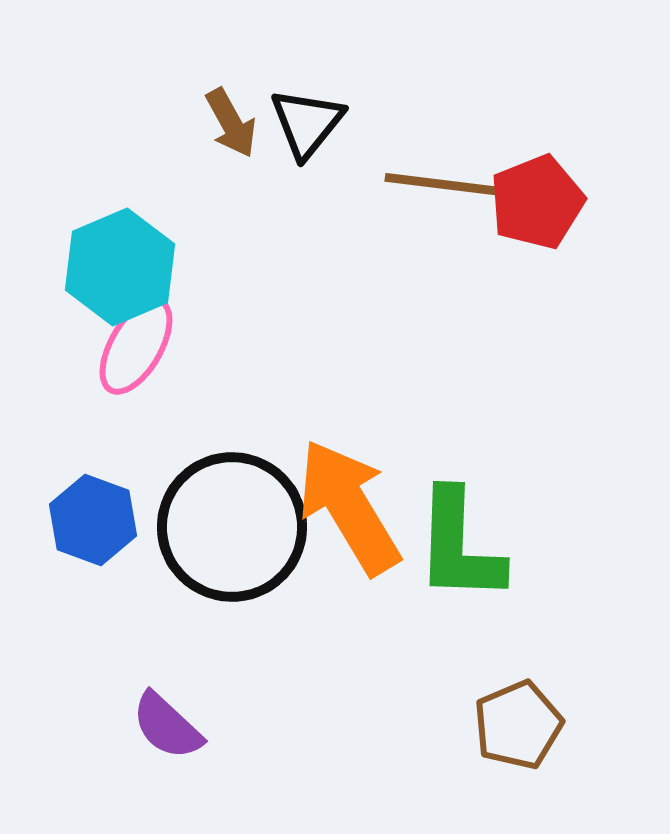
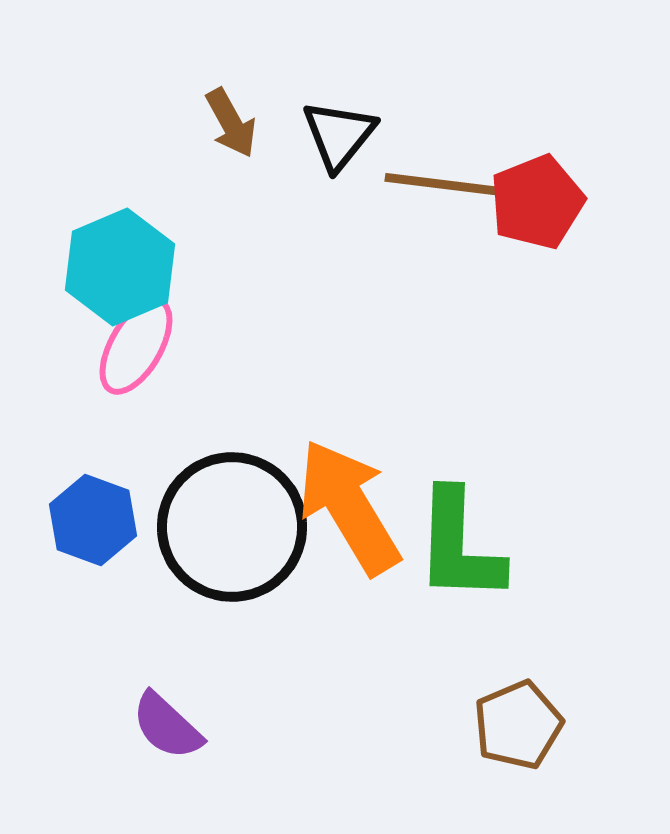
black triangle: moved 32 px right, 12 px down
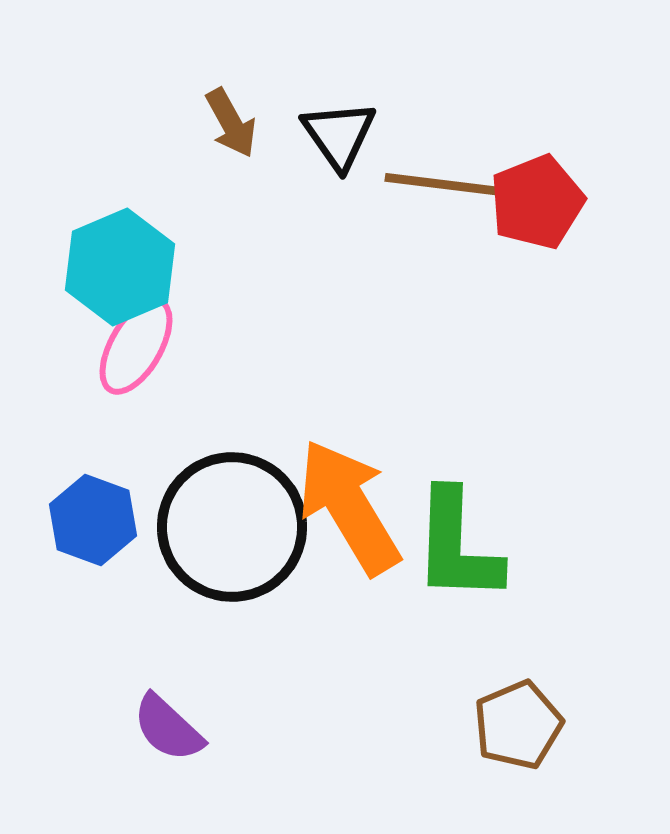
black triangle: rotated 14 degrees counterclockwise
green L-shape: moved 2 px left
purple semicircle: moved 1 px right, 2 px down
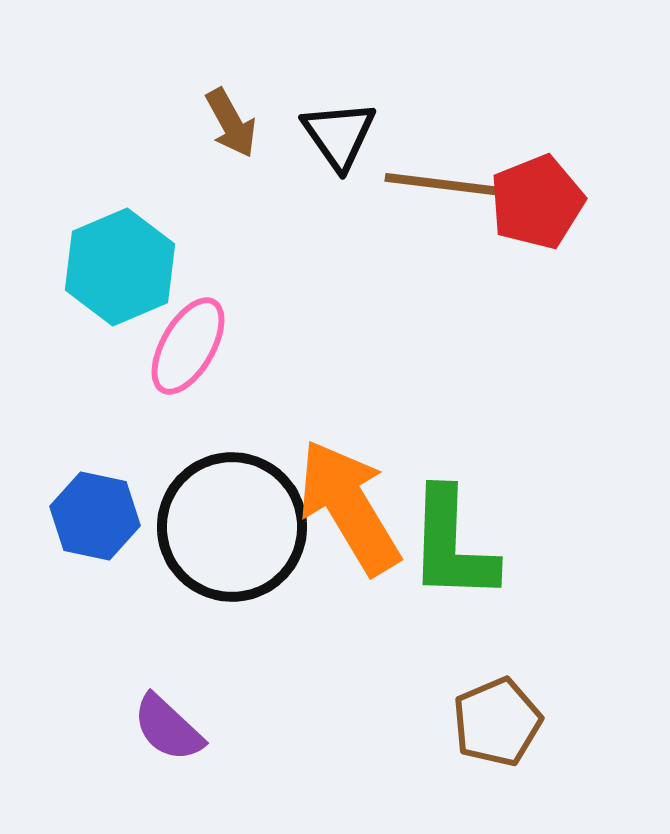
pink ellipse: moved 52 px right
blue hexagon: moved 2 px right, 4 px up; rotated 8 degrees counterclockwise
green L-shape: moved 5 px left, 1 px up
brown pentagon: moved 21 px left, 3 px up
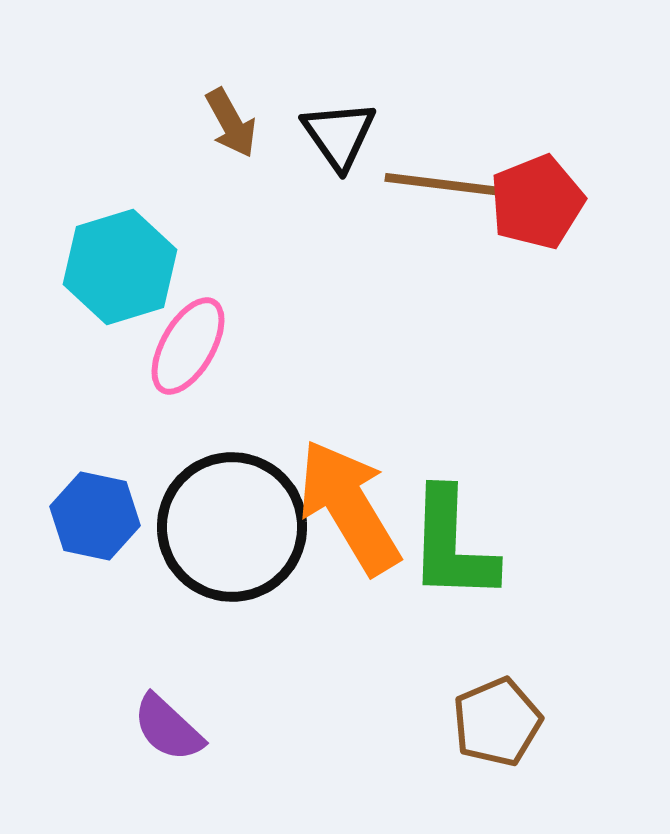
cyan hexagon: rotated 6 degrees clockwise
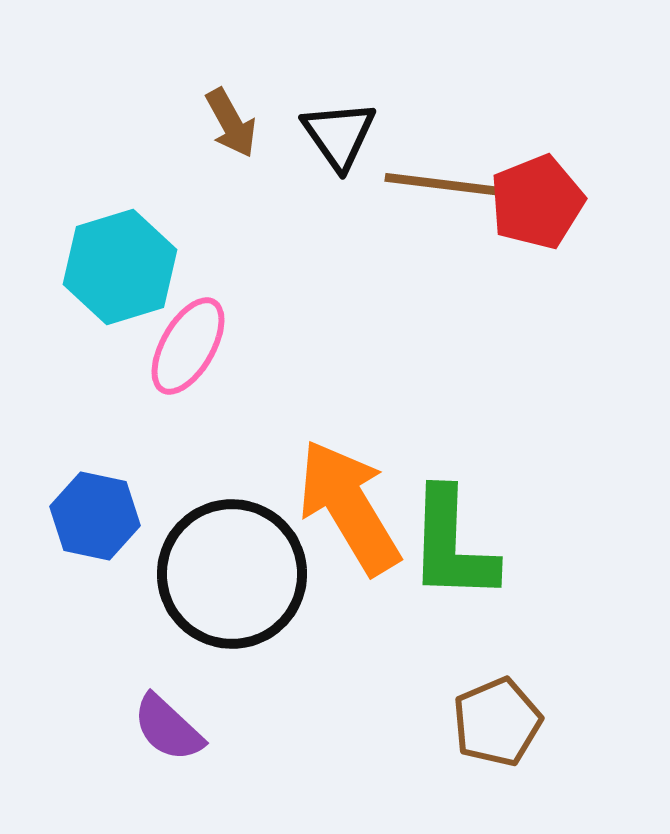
black circle: moved 47 px down
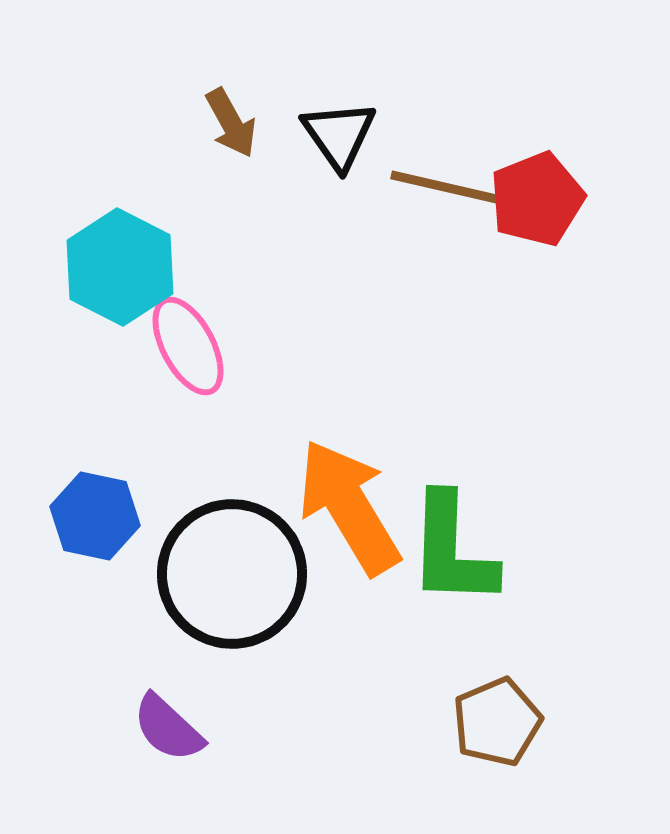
brown line: moved 5 px right, 4 px down; rotated 6 degrees clockwise
red pentagon: moved 3 px up
cyan hexagon: rotated 16 degrees counterclockwise
pink ellipse: rotated 58 degrees counterclockwise
green L-shape: moved 5 px down
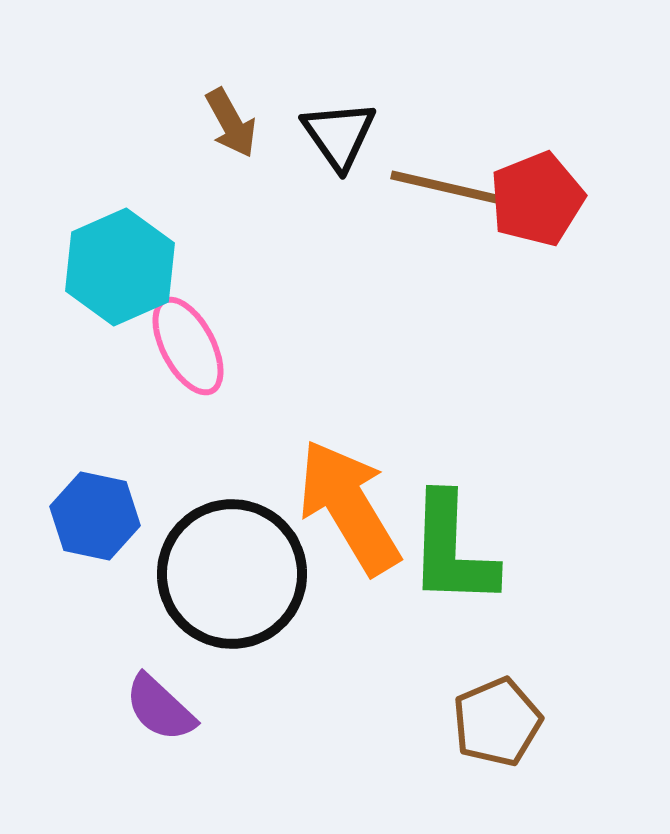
cyan hexagon: rotated 9 degrees clockwise
purple semicircle: moved 8 px left, 20 px up
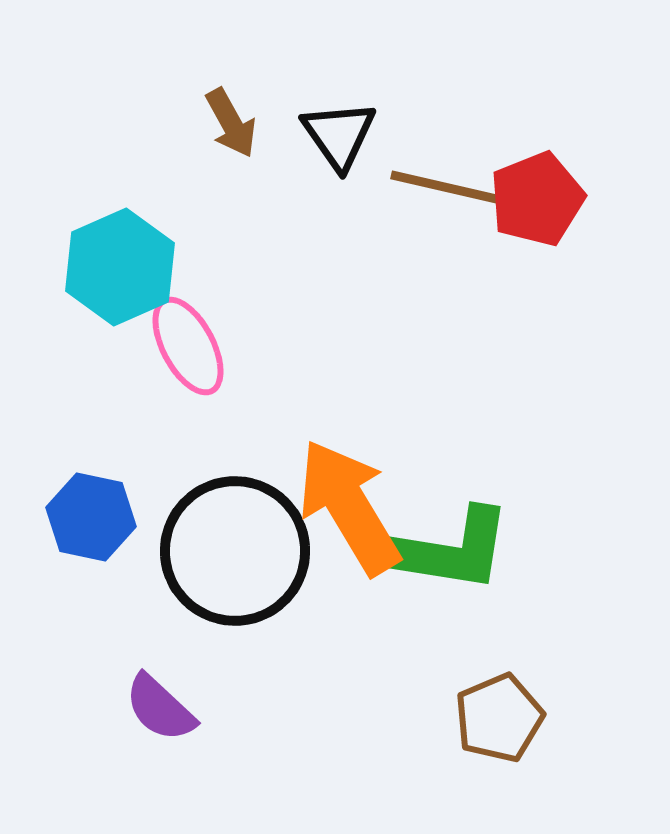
blue hexagon: moved 4 px left, 1 px down
green L-shape: rotated 83 degrees counterclockwise
black circle: moved 3 px right, 23 px up
brown pentagon: moved 2 px right, 4 px up
